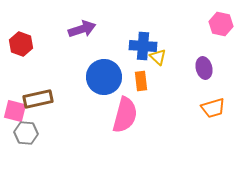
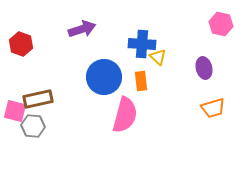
blue cross: moved 1 px left, 2 px up
gray hexagon: moved 7 px right, 7 px up
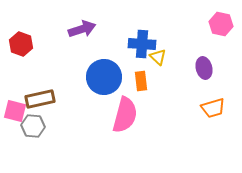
brown rectangle: moved 2 px right
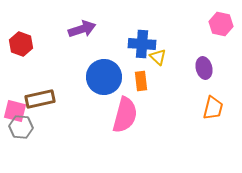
orange trapezoid: rotated 60 degrees counterclockwise
gray hexagon: moved 12 px left, 1 px down
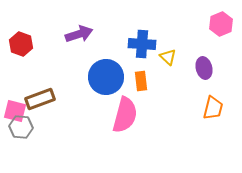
pink hexagon: rotated 25 degrees clockwise
purple arrow: moved 3 px left, 5 px down
yellow triangle: moved 10 px right
blue circle: moved 2 px right
brown rectangle: rotated 8 degrees counterclockwise
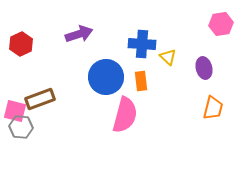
pink hexagon: rotated 15 degrees clockwise
red hexagon: rotated 15 degrees clockwise
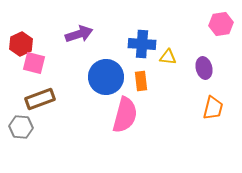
yellow triangle: rotated 36 degrees counterclockwise
pink square: moved 19 px right, 48 px up
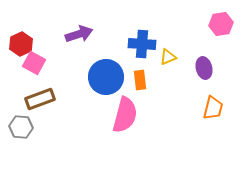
yellow triangle: rotated 30 degrees counterclockwise
pink square: rotated 15 degrees clockwise
orange rectangle: moved 1 px left, 1 px up
